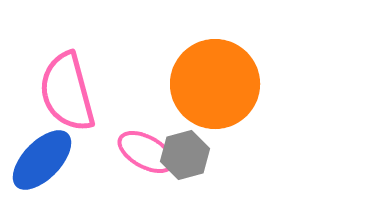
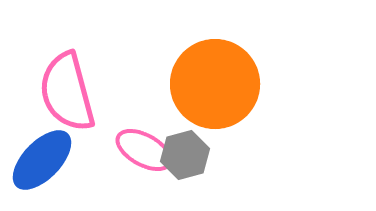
pink ellipse: moved 2 px left, 2 px up
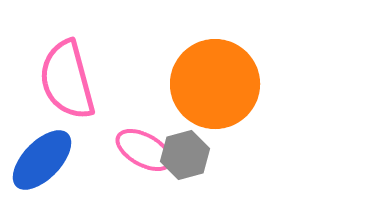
pink semicircle: moved 12 px up
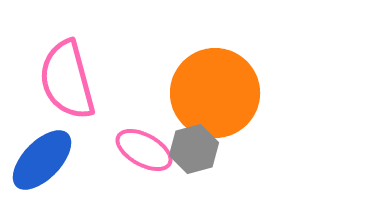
orange circle: moved 9 px down
gray hexagon: moved 9 px right, 6 px up
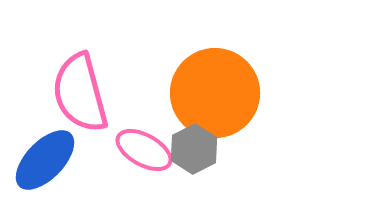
pink semicircle: moved 13 px right, 13 px down
gray hexagon: rotated 12 degrees counterclockwise
blue ellipse: moved 3 px right
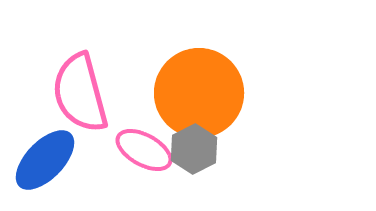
orange circle: moved 16 px left
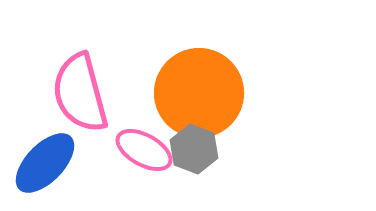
gray hexagon: rotated 12 degrees counterclockwise
blue ellipse: moved 3 px down
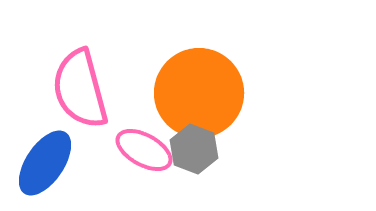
pink semicircle: moved 4 px up
blue ellipse: rotated 10 degrees counterclockwise
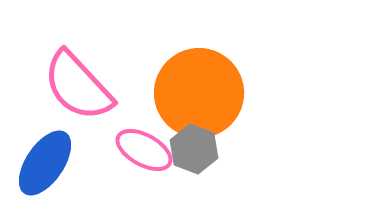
pink semicircle: moved 2 px left, 3 px up; rotated 28 degrees counterclockwise
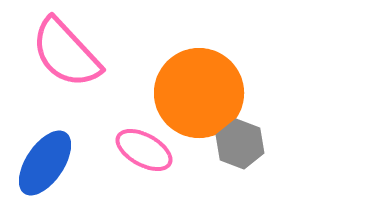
pink semicircle: moved 12 px left, 33 px up
gray hexagon: moved 46 px right, 5 px up
